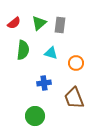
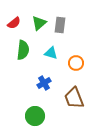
blue cross: rotated 24 degrees counterclockwise
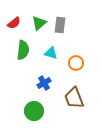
green circle: moved 1 px left, 5 px up
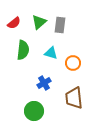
green triangle: moved 1 px up
orange circle: moved 3 px left
brown trapezoid: rotated 15 degrees clockwise
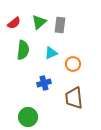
cyan triangle: rotated 40 degrees counterclockwise
orange circle: moved 1 px down
blue cross: rotated 16 degrees clockwise
green circle: moved 6 px left, 6 px down
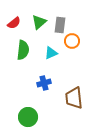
orange circle: moved 1 px left, 23 px up
